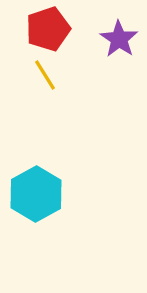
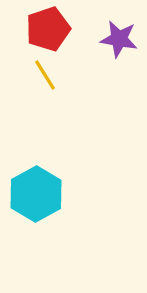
purple star: rotated 24 degrees counterclockwise
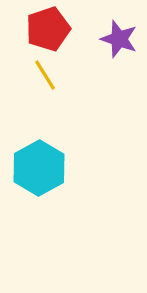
purple star: rotated 9 degrees clockwise
cyan hexagon: moved 3 px right, 26 px up
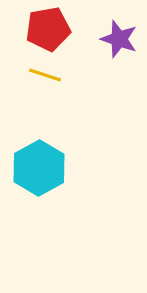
red pentagon: rotated 9 degrees clockwise
yellow line: rotated 40 degrees counterclockwise
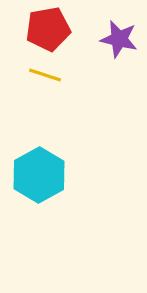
purple star: rotated 6 degrees counterclockwise
cyan hexagon: moved 7 px down
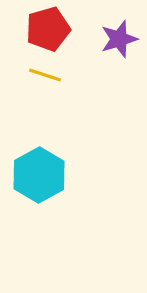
red pentagon: rotated 6 degrees counterclockwise
purple star: rotated 30 degrees counterclockwise
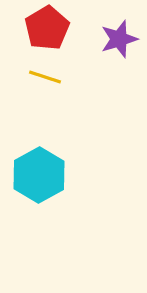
red pentagon: moved 1 px left, 1 px up; rotated 15 degrees counterclockwise
yellow line: moved 2 px down
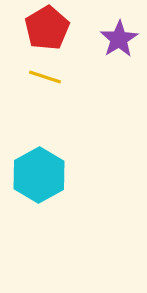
purple star: rotated 15 degrees counterclockwise
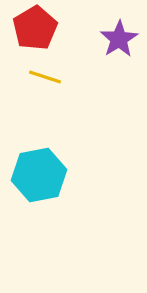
red pentagon: moved 12 px left
cyan hexagon: rotated 18 degrees clockwise
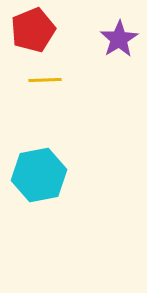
red pentagon: moved 2 px left, 2 px down; rotated 9 degrees clockwise
yellow line: moved 3 px down; rotated 20 degrees counterclockwise
